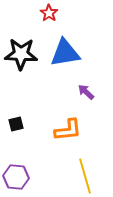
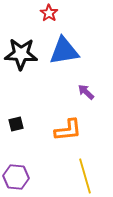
blue triangle: moved 1 px left, 2 px up
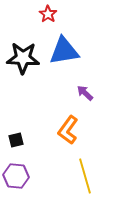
red star: moved 1 px left, 1 px down
black star: moved 2 px right, 4 px down
purple arrow: moved 1 px left, 1 px down
black square: moved 16 px down
orange L-shape: rotated 132 degrees clockwise
purple hexagon: moved 1 px up
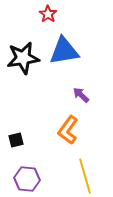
black star: rotated 12 degrees counterclockwise
purple arrow: moved 4 px left, 2 px down
purple hexagon: moved 11 px right, 3 px down
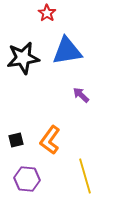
red star: moved 1 px left, 1 px up
blue triangle: moved 3 px right
orange L-shape: moved 18 px left, 10 px down
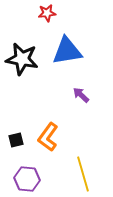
red star: rotated 30 degrees clockwise
black star: moved 1 px left, 1 px down; rotated 20 degrees clockwise
orange L-shape: moved 2 px left, 3 px up
yellow line: moved 2 px left, 2 px up
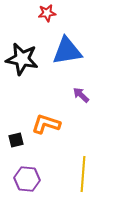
orange L-shape: moved 2 px left, 13 px up; rotated 72 degrees clockwise
yellow line: rotated 20 degrees clockwise
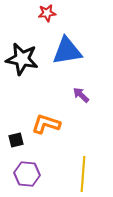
purple hexagon: moved 5 px up
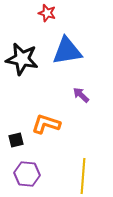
red star: rotated 24 degrees clockwise
yellow line: moved 2 px down
